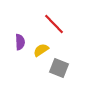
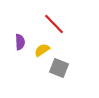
yellow semicircle: moved 1 px right
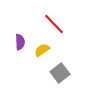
gray square: moved 1 px right, 5 px down; rotated 30 degrees clockwise
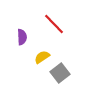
purple semicircle: moved 2 px right, 5 px up
yellow semicircle: moved 7 px down
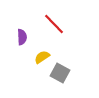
gray square: rotated 24 degrees counterclockwise
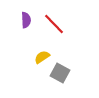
purple semicircle: moved 4 px right, 17 px up
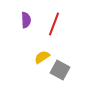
red line: rotated 65 degrees clockwise
gray square: moved 3 px up
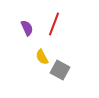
purple semicircle: moved 1 px right, 8 px down; rotated 21 degrees counterclockwise
yellow semicircle: rotated 84 degrees counterclockwise
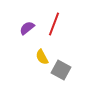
purple semicircle: rotated 105 degrees counterclockwise
gray square: moved 1 px right
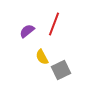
purple semicircle: moved 3 px down
gray square: rotated 36 degrees clockwise
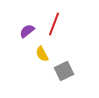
yellow semicircle: moved 3 px up
gray square: moved 3 px right, 1 px down
